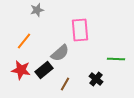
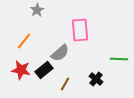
gray star: rotated 16 degrees counterclockwise
green line: moved 3 px right
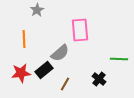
orange line: moved 2 px up; rotated 42 degrees counterclockwise
red star: moved 3 px down; rotated 18 degrees counterclockwise
black cross: moved 3 px right
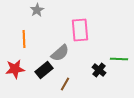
red star: moved 6 px left, 4 px up
black cross: moved 9 px up
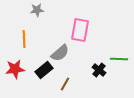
gray star: rotated 24 degrees clockwise
pink rectangle: rotated 15 degrees clockwise
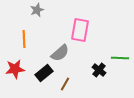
gray star: rotated 16 degrees counterclockwise
green line: moved 1 px right, 1 px up
black rectangle: moved 3 px down
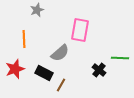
red star: rotated 12 degrees counterclockwise
black rectangle: rotated 66 degrees clockwise
brown line: moved 4 px left, 1 px down
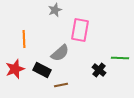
gray star: moved 18 px right
black rectangle: moved 2 px left, 3 px up
brown line: rotated 48 degrees clockwise
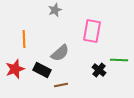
pink rectangle: moved 12 px right, 1 px down
green line: moved 1 px left, 2 px down
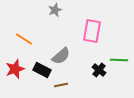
orange line: rotated 54 degrees counterclockwise
gray semicircle: moved 1 px right, 3 px down
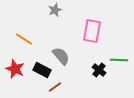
gray semicircle: rotated 90 degrees counterclockwise
red star: rotated 30 degrees counterclockwise
brown line: moved 6 px left, 2 px down; rotated 24 degrees counterclockwise
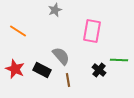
orange line: moved 6 px left, 8 px up
brown line: moved 13 px right, 7 px up; rotated 64 degrees counterclockwise
